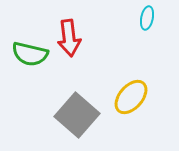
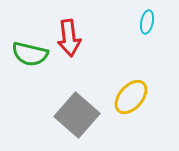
cyan ellipse: moved 4 px down
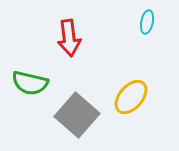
green semicircle: moved 29 px down
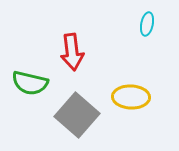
cyan ellipse: moved 2 px down
red arrow: moved 3 px right, 14 px down
yellow ellipse: rotated 51 degrees clockwise
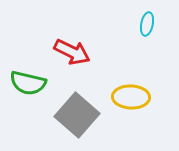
red arrow: rotated 57 degrees counterclockwise
green semicircle: moved 2 px left
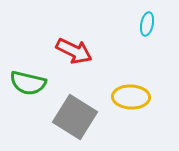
red arrow: moved 2 px right, 1 px up
gray square: moved 2 px left, 2 px down; rotated 9 degrees counterclockwise
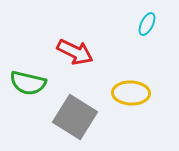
cyan ellipse: rotated 15 degrees clockwise
red arrow: moved 1 px right, 1 px down
yellow ellipse: moved 4 px up
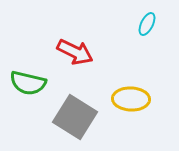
yellow ellipse: moved 6 px down
